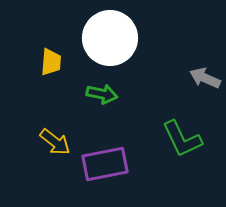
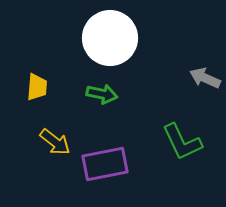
yellow trapezoid: moved 14 px left, 25 px down
green L-shape: moved 3 px down
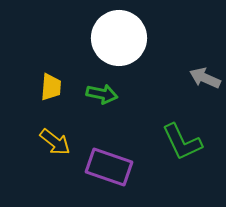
white circle: moved 9 px right
yellow trapezoid: moved 14 px right
purple rectangle: moved 4 px right, 3 px down; rotated 30 degrees clockwise
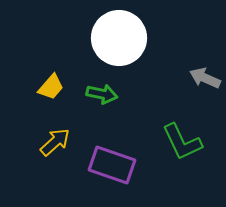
yellow trapezoid: rotated 36 degrees clockwise
yellow arrow: rotated 80 degrees counterclockwise
purple rectangle: moved 3 px right, 2 px up
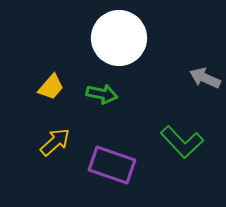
green L-shape: rotated 18 degrees counterclockwise
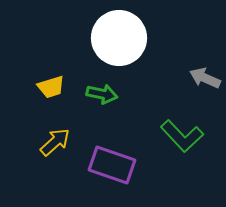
yellow trapezoid: rotated 32 degrees clockwise
green L-shape: moved 6 px up
